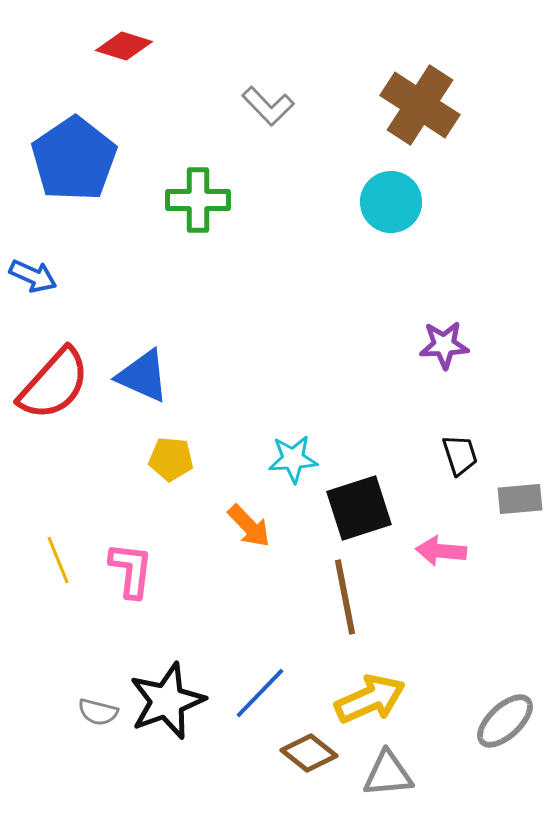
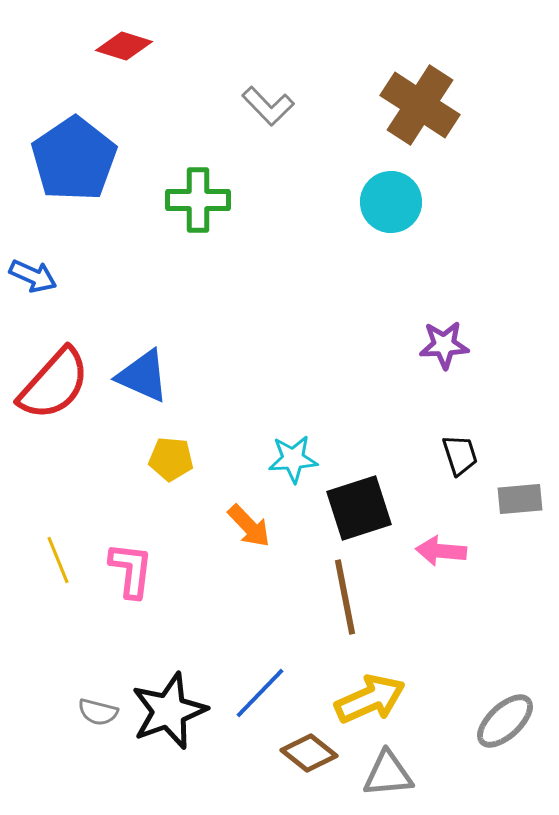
black star: moved 2 px right, 10 px down
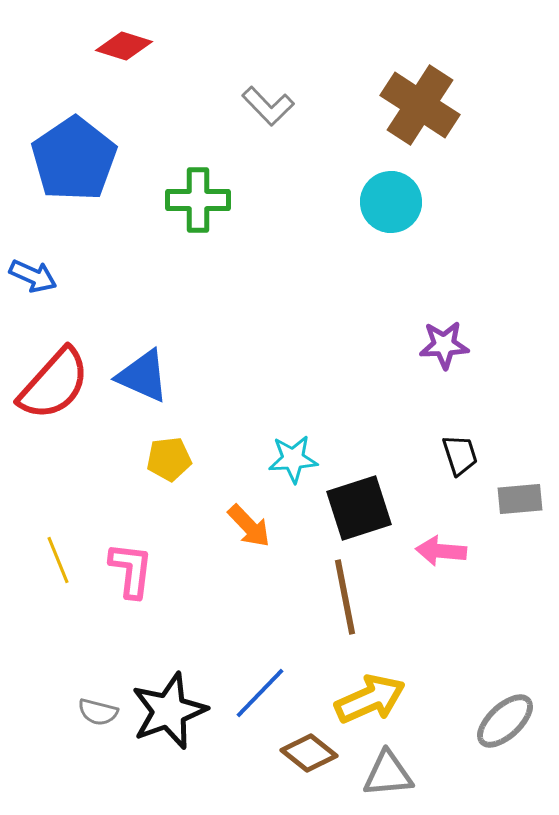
yellow pentagon: moved 2 px left; rotated 12 degrees counterclockwise
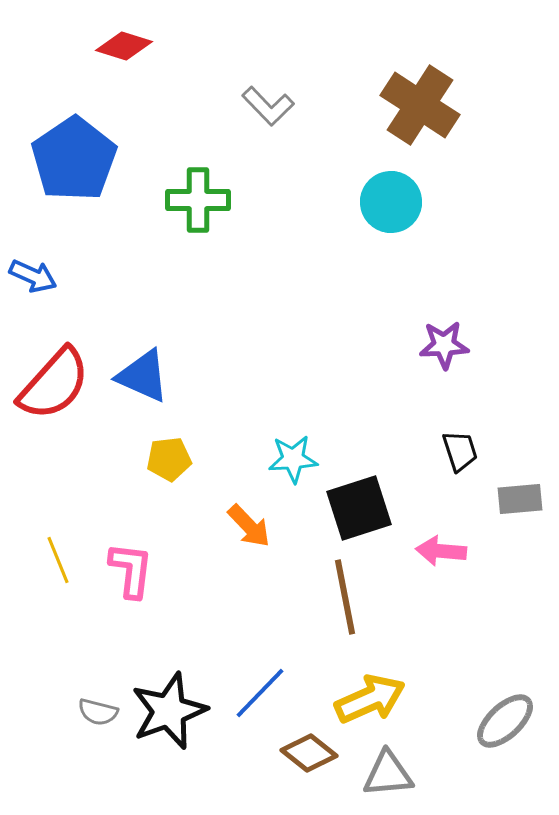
black trapezoid: moved 4 px up
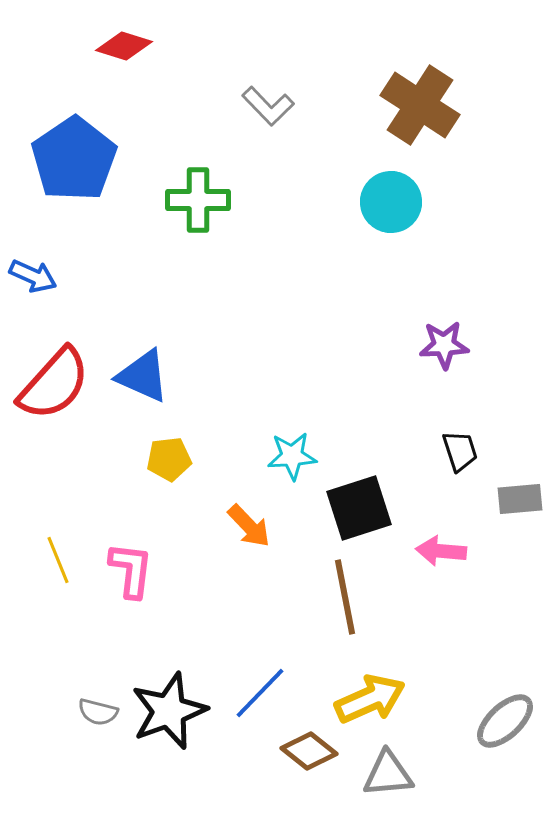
cyan star: moved 1 px left, 3 px up
brown diamond: moved 2 px up
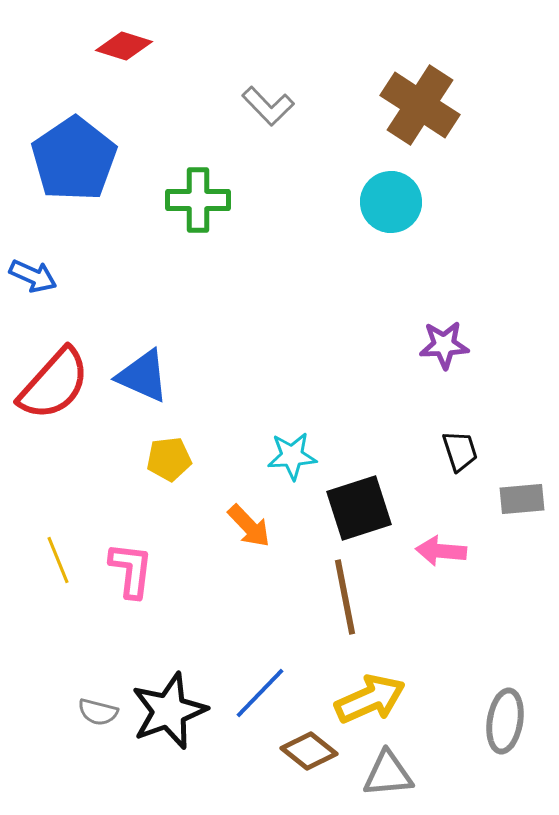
gray rectangle: moved 2 px right
gray ellipse: rotated 38 degrees counterclockwise
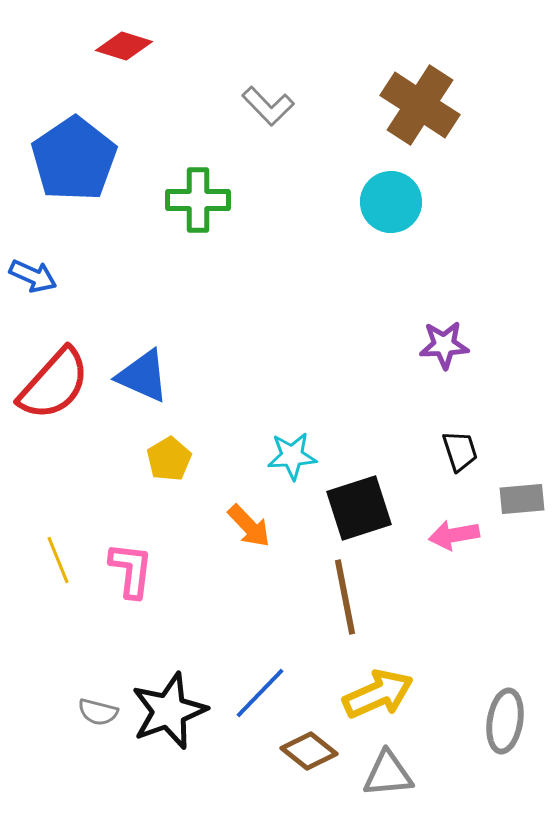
yellow pentagon: rotated 24 degrees counterclockwise
pink arrow: moved 13 px right, 16 px up; rotated 15 degrees counterclockwise
yellow arrow: moved 8 px right, 5 px up
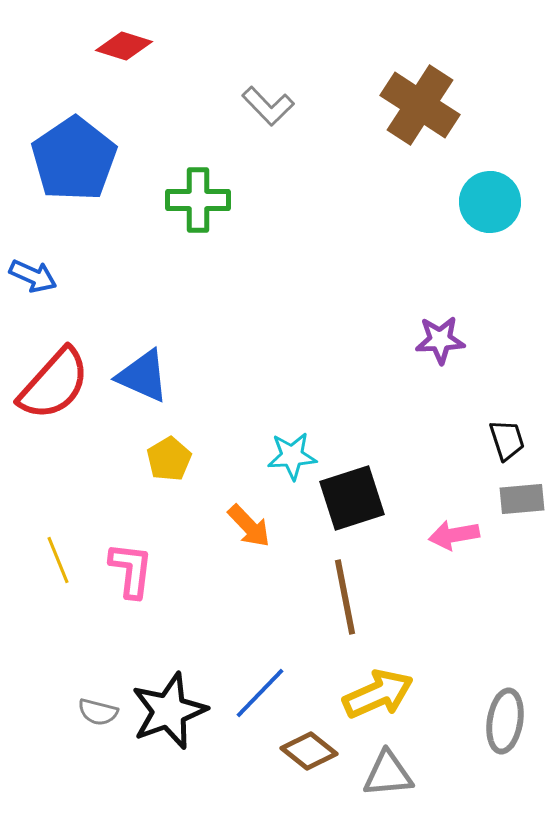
cyan circle: moved 99 px right
purple star: moved 4 px left, 5 px up
black trapezoid: moved 47 px right, 11 px up
black square: moved 7 px left, 10 px up
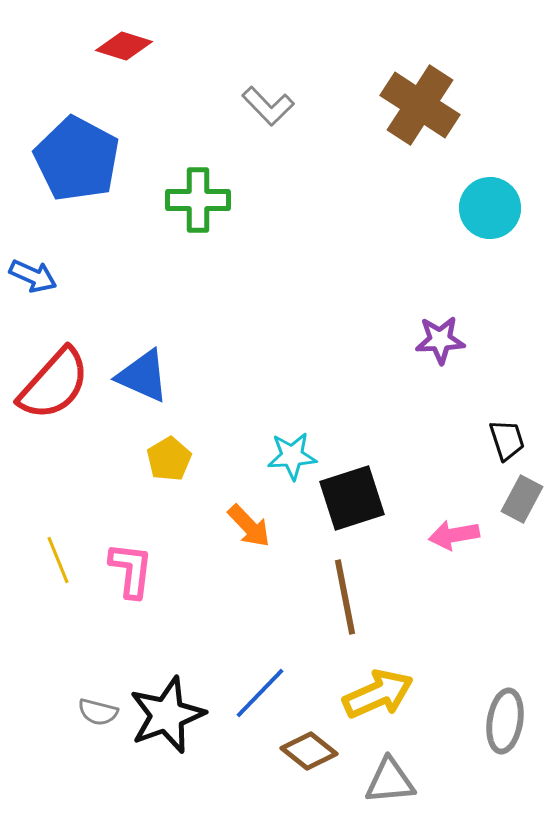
blue pentagon: moved 3 px right; rotated 10 degrees counterclockwise
cyan circle: moved 6 px down
gray rectangle: rotated 57 degrees counterclockwise
black star: moved 2 px left, 4 px down
gray triangle: moved 2 px right, 7 px down
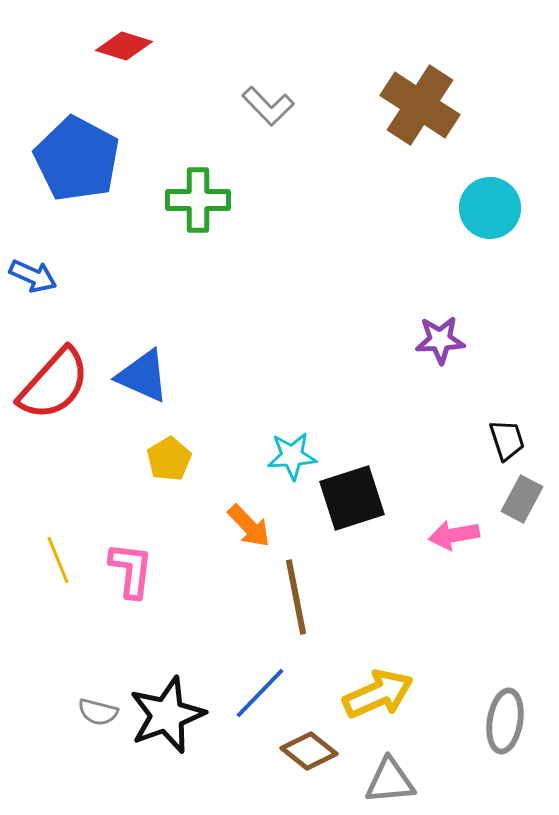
brown line: moved 49 px left
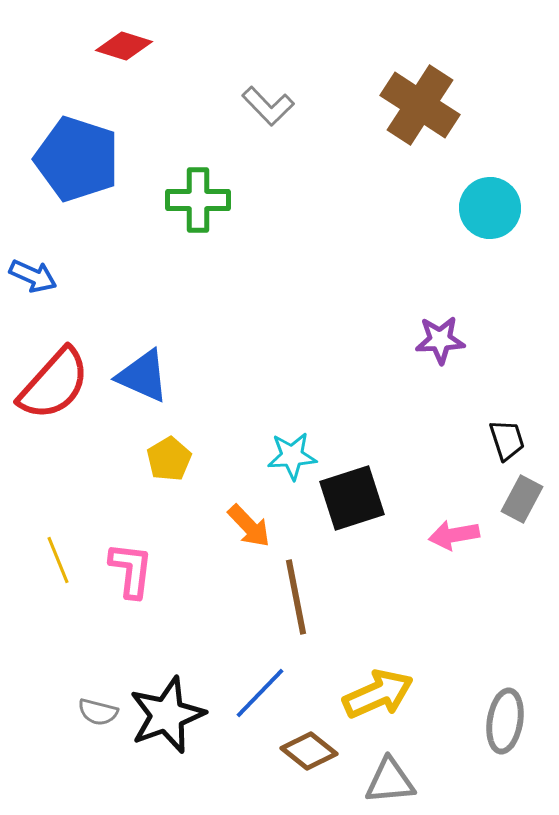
blue pentagon: rotated 10 degrees counterclockwise
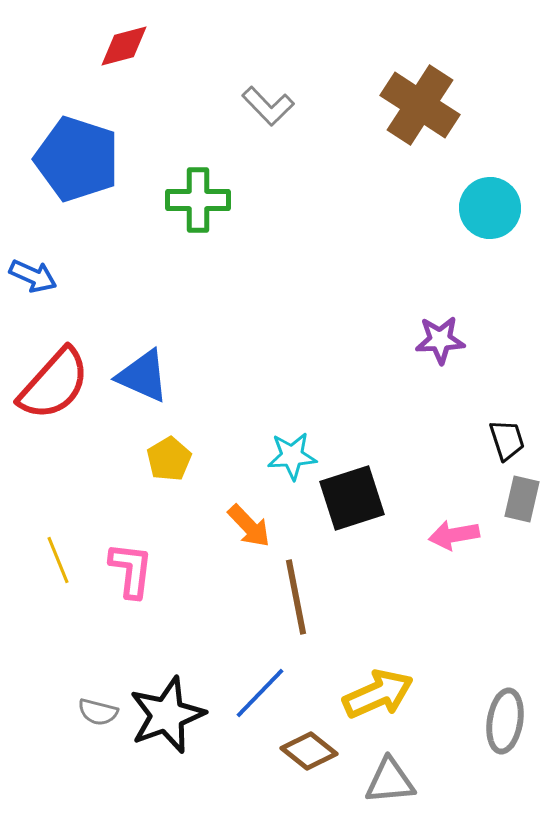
red diamond: rotated 32 degrees counterclockwise
gray rectangle: rotated 15 degrees counterclockwise
